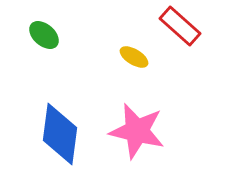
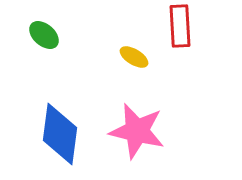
red rectangle: rotated 45 degrees clockwise
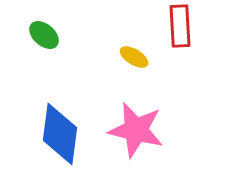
pink star: moved 1 px left, 1 px up
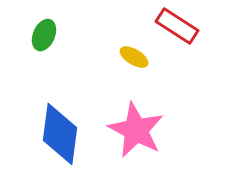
red rectangle: moved 3 px left; rotated 54 degrees counterclockwise
green ellipse: rotated 72 degrees clockwise
pink star: rotated 14 degrees clockwise
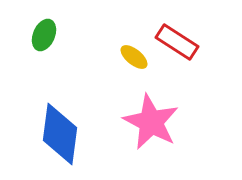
red rectangle: moved 16 px down
yellow ellipse: rotated 8 degrees clockwise
pink star: moved 15 px right, 8 px up
